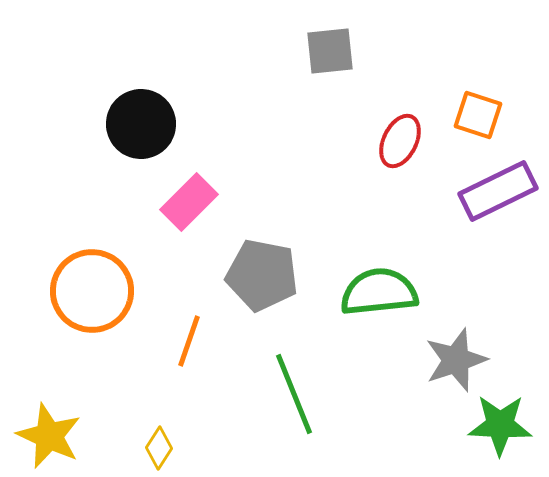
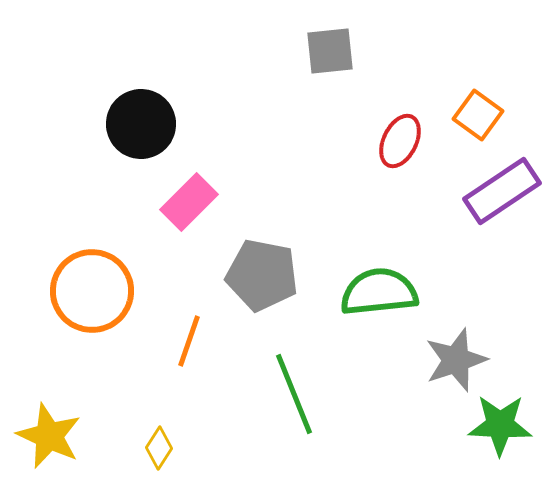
orange square: rotated 18 degrees clockwise
purple rectangle: moved 4 px right; rotated 8 degrees counterclockwise
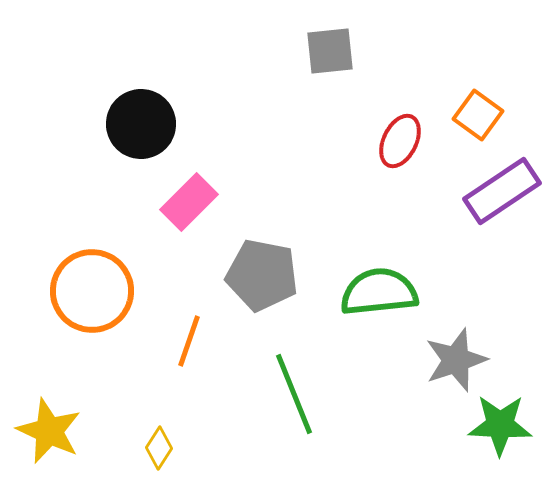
yellow star: moved 5 px up
